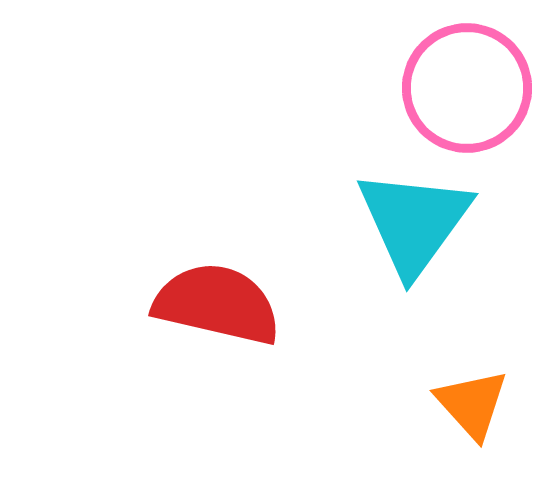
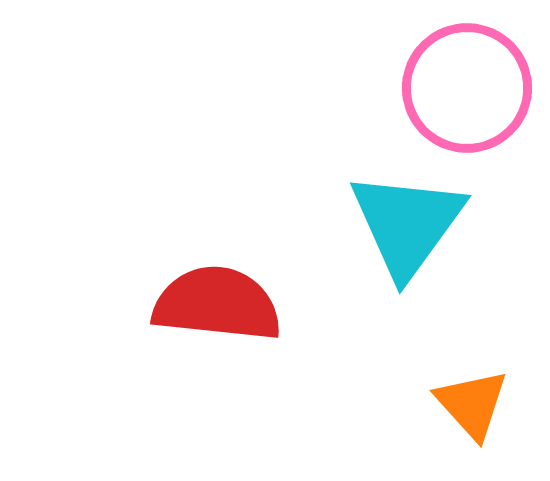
cyan triangle: moved 7 px left, 2 px down
red semicircle: rotated 7 degrees counterclockwise
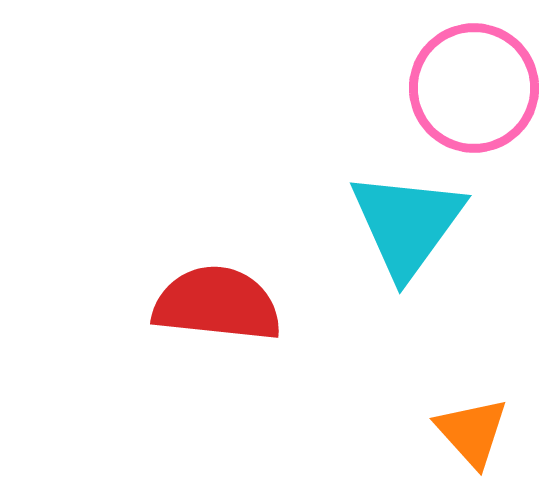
pink circle: moved 7 px right
orange triangle: moved 28 px down
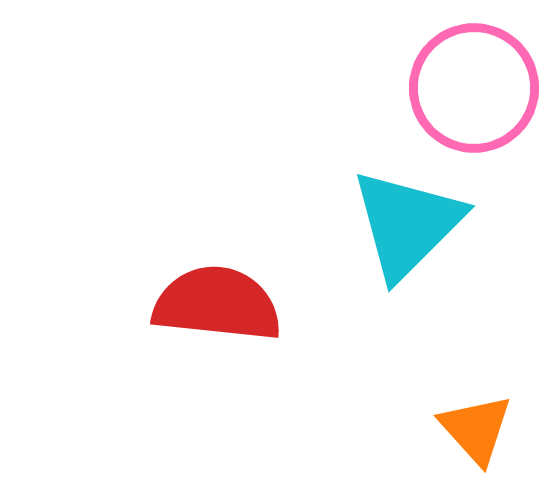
cyan triangle: rotated 9 degrees clockwise
orange triangle: moved 4 px right, 3 px up
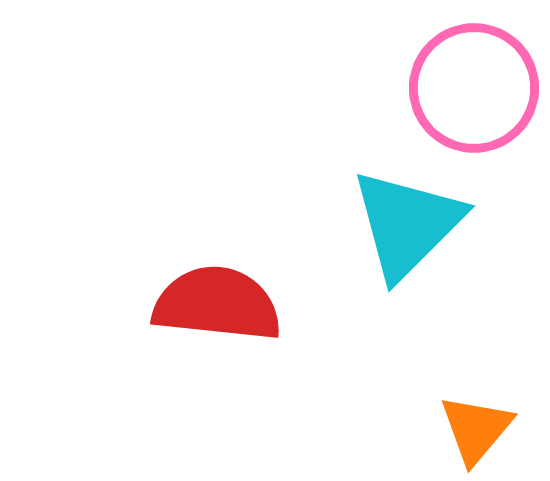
orange triangle: rotated 22 degrees clockwise
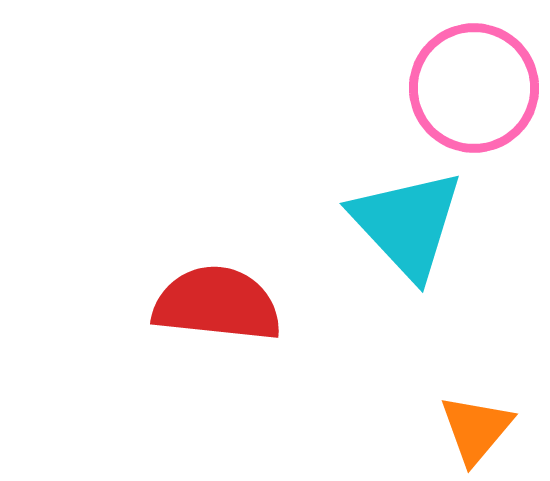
cyan triangle: rotated 28 degrees counterclockwise
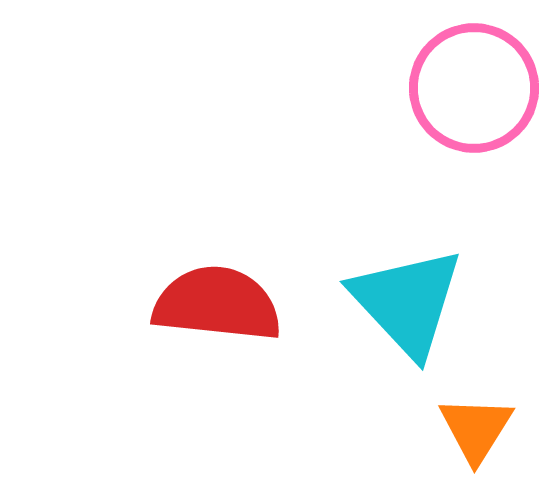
cyan triangle: moved 78 px down
orange triangle: rotated 8 degrees counterclockwise
